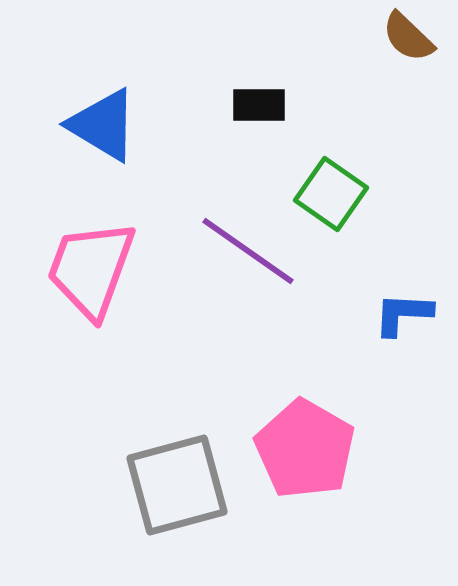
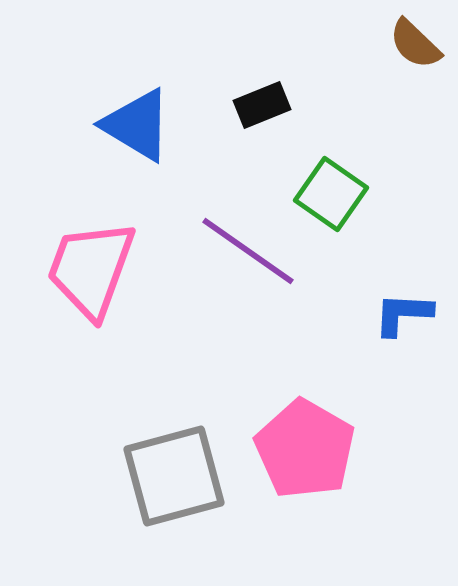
brown semicircle: moved 7 px right, 7 px down
black rectangle: moved 3 px right; rotated 22 degrees counterclockwise
blue triangle: moved 34 px right
gray square: moved 3 px left, 9 px up
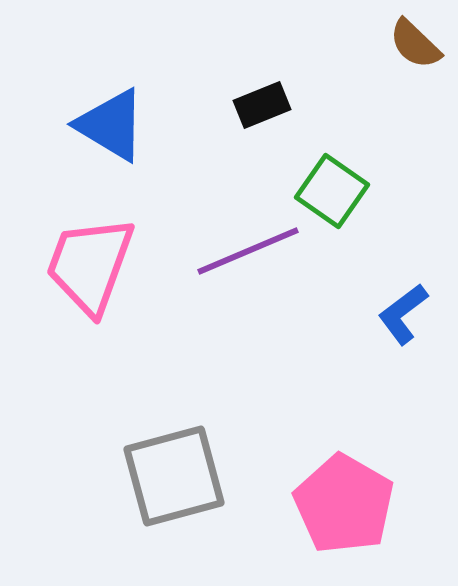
blue triangle: moved 26 px left
green square: moved 1 px right, 3 px up
purple line: rotated 58 degrees counterclockwise
pink trapezoid: moved 1 px left, 4 px up
blue L-shape: rotated 40 degrees counterclockwise
pink pentagon: moved 39 px right, 55 px down
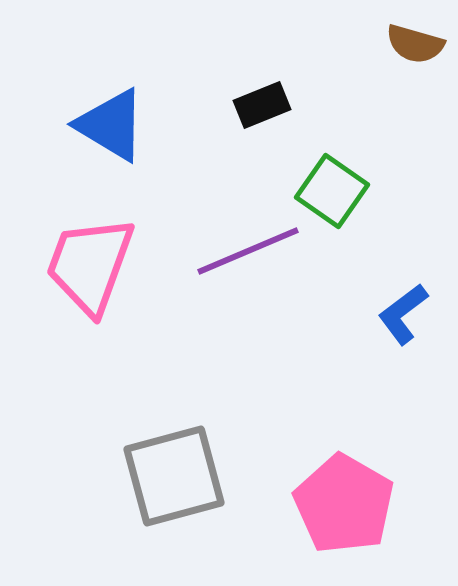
brown semicircle: rotated 28 degrees counterclockwise
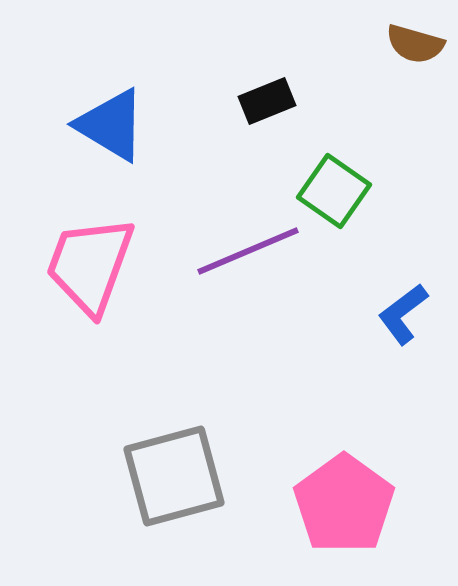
black rectangle: moved 5 px right, 4 px up
green square: moved 2 px right
pink pentagon: rotated 6 degrees clockwise
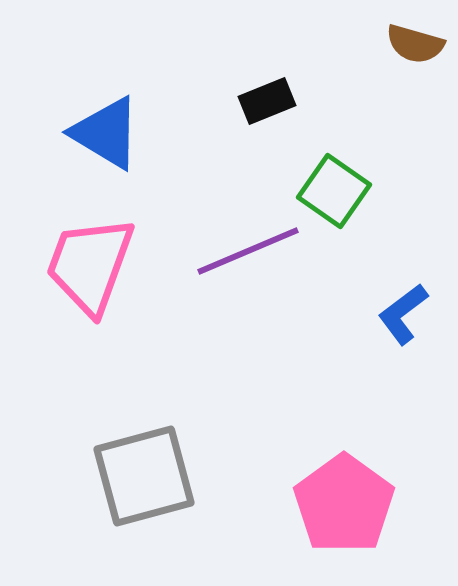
blue triangle: moved 5 px left, 8 px down
gray square: moved 30 px left
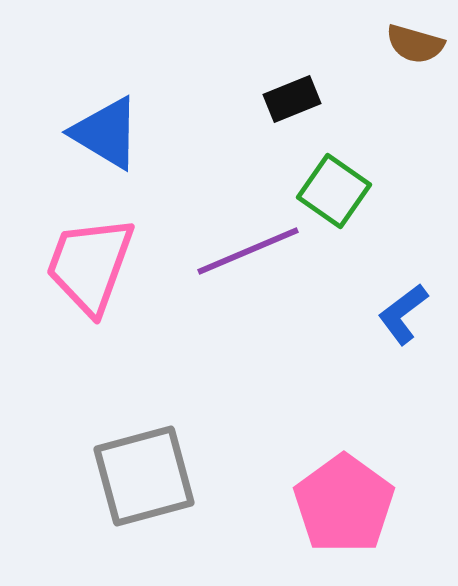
black rectangle: moved 25 px right, 2 px up
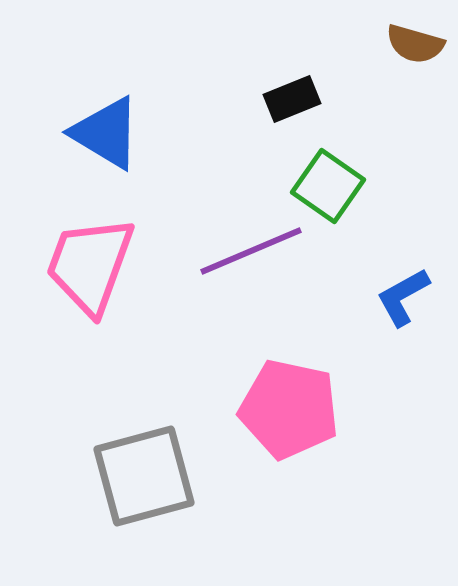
green square: moved 6 px left, 5 px up
purple line: moved 3 px right
blue L-shape: moved 17 px up; rotated 8 degrees clockwise
pink pentagon: moved 55 px left, 95 px up; rotated 24 degrees counterclockwise
